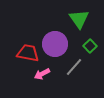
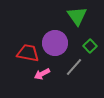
green triangle: moved 2 px left, 3 px up
purple circle: moved 1 px up
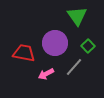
green square: moved 2 px left
red trapezoid: moved 4 px left
pink arrow: moved 4 px right
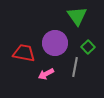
green square: moved 1 px down
gray line: moved 1 px right; rotated 30 degrees counterclockwise
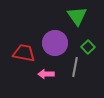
pink arrow: rotated 28 degrees clockwise
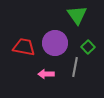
green triangle: moved 1 px up
red trapezoid: moved 6 px up
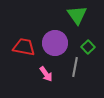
pink arrow: rotated 126 degrees counterclockwise
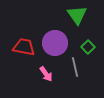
gray line: rotated 24 degrees counterclockwise
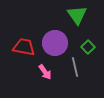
pink arrow: moved 1 px left, 2 px up
